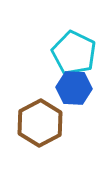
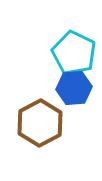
blue hexagon: rotated 8 degrees counterclockwise
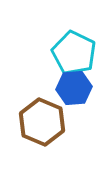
brown hexagon: moved 2 px right, 1 px up; rotated 9 degrees counterclockwise
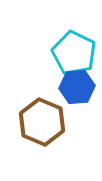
blue hexagon: moved 3 px right, 1 px up
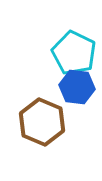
blue hexagon: rotated 12 degrees clockwise
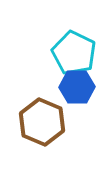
blue hexagon: rotated 8 degrees counterclockwise
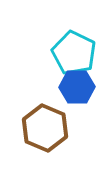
brown hexagon: moved 3 px right, 6 px down
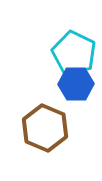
blue hexagon: moved 1 px left, 3 px up
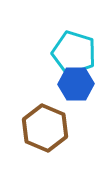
cyan pentagon: rotated 9 degrees counterclockwise
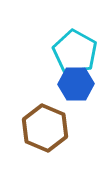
cyan pentagon: moved 1 px right, 1 px up; rotated 12 degrees clockwise
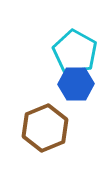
brown hexagon: rotated 15 degrees clockwise
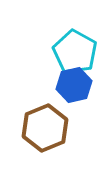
blue hexagon: moved 2 px left, 1 px down; rotated 12 degrees counterclockwise
